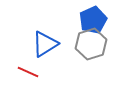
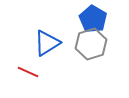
blue pentagon: moved 1 px up; rotated 16 degrees counterclockwise
blue triangle: moved 2 px right, 1 px up
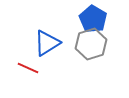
red line: moved 4 px up
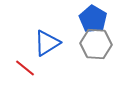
gray hexagon: moved 5 px right; rotated 20 degrees clockwise
red line: moved 3 px left; rotated 15 degrees clockwise
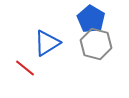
blue pentagon: moved 2 px left
gray hexagon: rotated 12 degrees clockwise
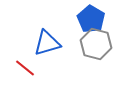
blue triangle: rotated 16 degrees clockwise
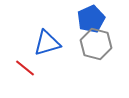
blue pentagon: rotated 16 degrees clockwise
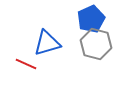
red line: moved 1 px right, 4 px up; rotated 15 degrees counterclockwise
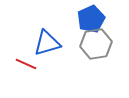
gray hexagon: rotated 24 degrees counterclockwise
